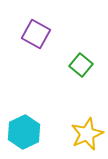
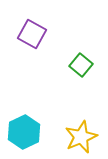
purple square: moved 4 px left
yellow star: moved 6 px left, 3 px down
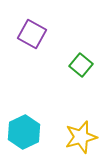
yellow star: rotated 8 degrees clockwise
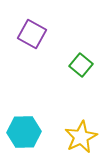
cyan hexagon: rotated 24 degrees clockwise
yellow star: rotated 12 degrees counterclockwise
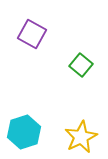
cyan hexagon: rotated 16 degrees counterclockwise
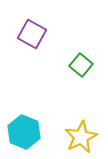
cyan hexagon: rotated 20 degrees counterclockwise
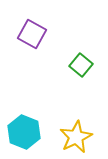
yellow star: moved 5 px left
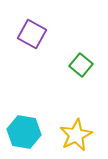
cyan hexagon: rotated 12 degrees counterclockwise
yellow star: moved 2 px up
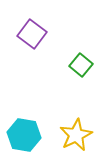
purple square: rotated 8 degrees clockwise
cyan hexagon: moved 3 px down
